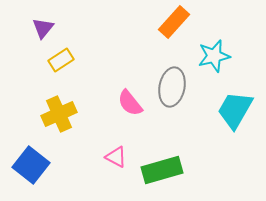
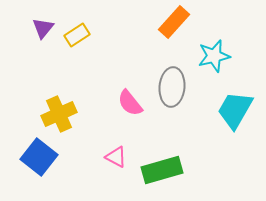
yellow rectangle: moved 16 px right, 25 px up
gray ellipse: rotated 6 degrees counterclockwise
blue square: moved 8 px right, 8 px up
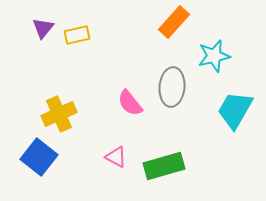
yellow rectangle: rotated 20 degrees clockwise
green rectangle: moved 2 px right, 4 px up
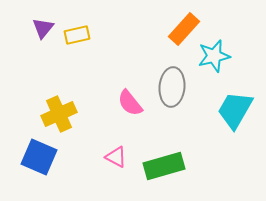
orange rectangle: moved 10 px right, 7 px down
blue square: rotated 15 degrees counterclockwise
